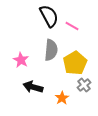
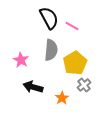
black semicircle: moved 2 px down
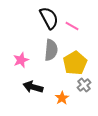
pink star: rotated 21 degrees clockwise
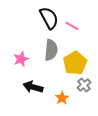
pink star: moved 1 px up
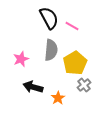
orange star: moved 4 px left
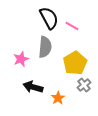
gray semicircle: moved 6 px left, 3 px up
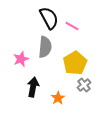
black arrow: rotated 84 degrees clockwise
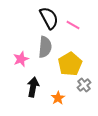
pink line: moved 1 px right, 1 px up
yellow pentagon: moved 5 px left, 1 px down
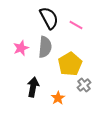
pink line: moved 3 px right
pink star: moved 11 px up
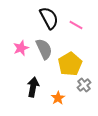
gray semicircle: moved 1 px left, 2 px down; rotated 30 degrees counterclockwise
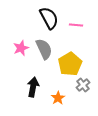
pink line: rotated 24 degrees counterclockwise
gray cross: moved 1 px left
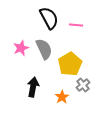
orange star: moved 4 px right, 1 px up
